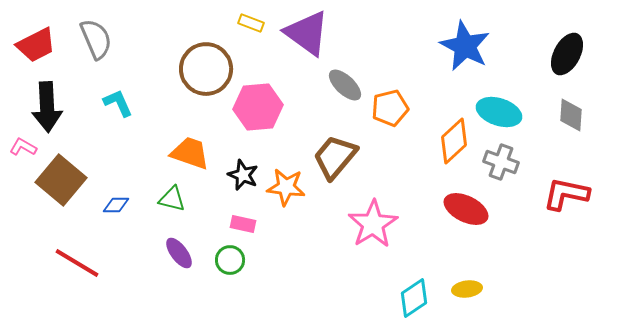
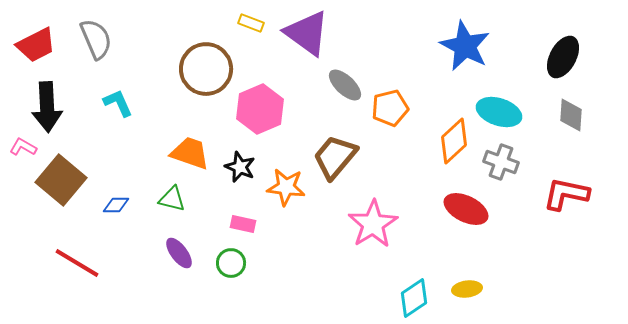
black ellipse: moved 4 px left, 3 px down
pink hexagon: moved 2 px right, 2 px down; rotated 18 degrees counterclockwise
black star: moved 3 px left, 8 px up
green circle: moved 1 px right, 3 px down
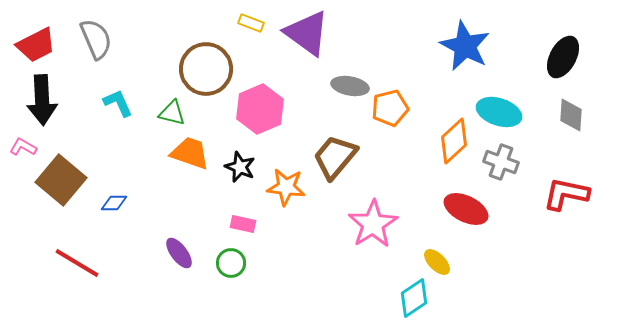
gray ellipse: moved 5 px right, 1 px down; rotated 33 degrees counterclockwise
black arrow: moved 5 px left, 7 px up
green triangle: moved 86 px up
blue diamond: moved 2 px left, 2 px up
yellow ellipse: moved 30 px left, 27 px up; rotated 52 degrees clockwise
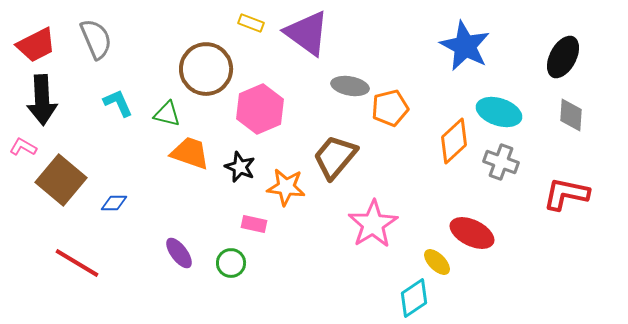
green triangle: moved 5 px left, 1 px down
red ellipse: moved 6 px right, 24 px down
pink rectangle: moved 11 px right
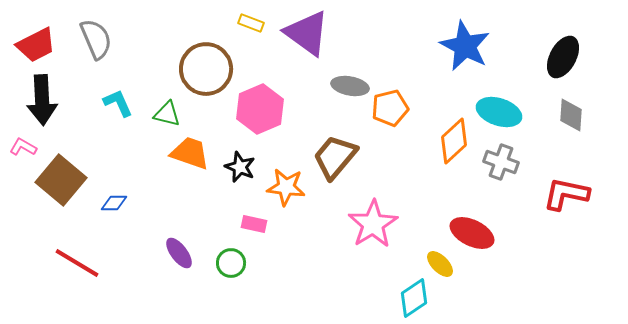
yellow ellipse: moved 3 px right, 2 px down
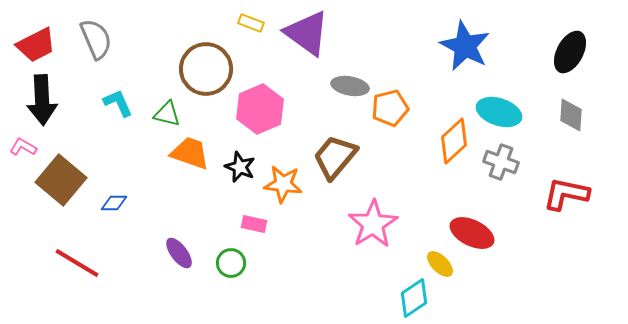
black ellipse: moved 7 px right, 5 px up
orange star: moved 3 px left, 3 px up
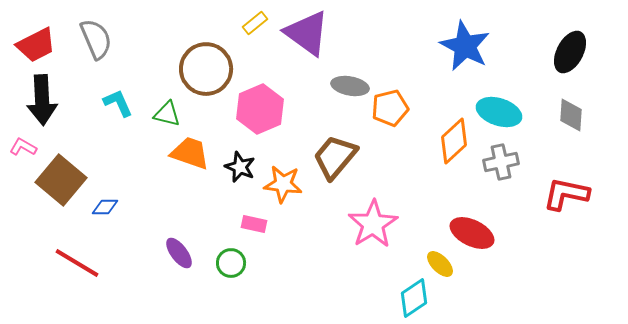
yellow rectangle: moved 4 px right; rotated 60 degrees counterclockwise
gray cross: rotated 32 degrees counterclockwise
blue diamond: moved 9 px left, 4 px down
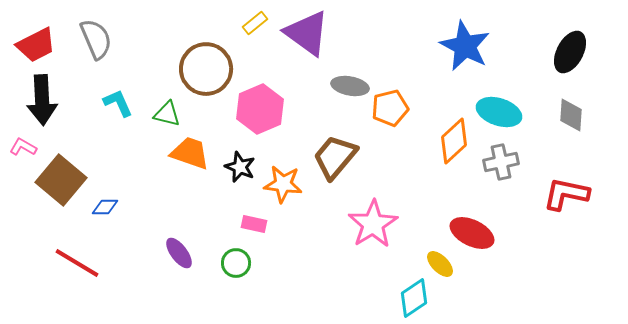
green circle: moved 5 px right
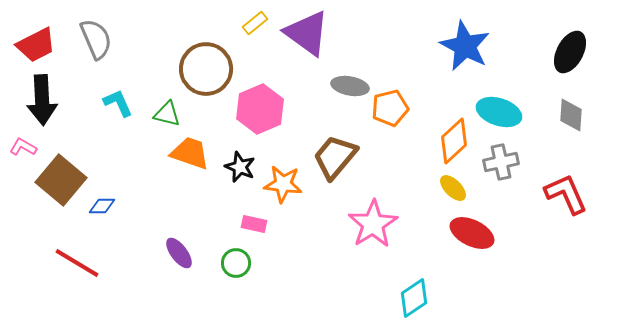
red L-shape: rotated 54 degrees clockwise
blue diamond: moved 3 px left, 1 px up
yellow ellipse: moved 13 px right, 76 px up
